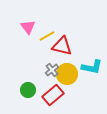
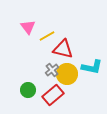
red triangle: moved 1 px right, 3 px down
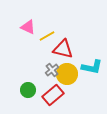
pink triangle: rotated 28 degrees counterclockwise
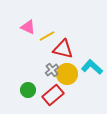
cyan L-shape: rotated 150 degrees counterclockwise
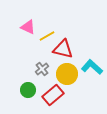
gray cross: moved 10 px left, 1 px up
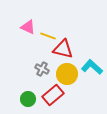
yellow line: moved 1 px right; rotated 49 degrees clockwise
gray cross: rotated 24 degrees counterclockwise
green circle: moved 9 px down
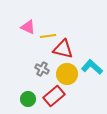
yellow line: rotated 28 degrees counterclockwise
red rectangle: moved 1 px right, 1 px down
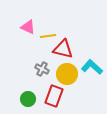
red rectangle: rotated 30 degrees counterclockwise
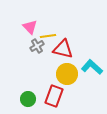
pink triangle: moved 2 px right; rotated 21 degrees clockwise
gray cross: moved 5 px left, 23 px up; rotated 32 degrees clockwise
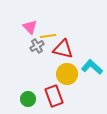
red rectangle: rotated 40 degrees counterclockwise
